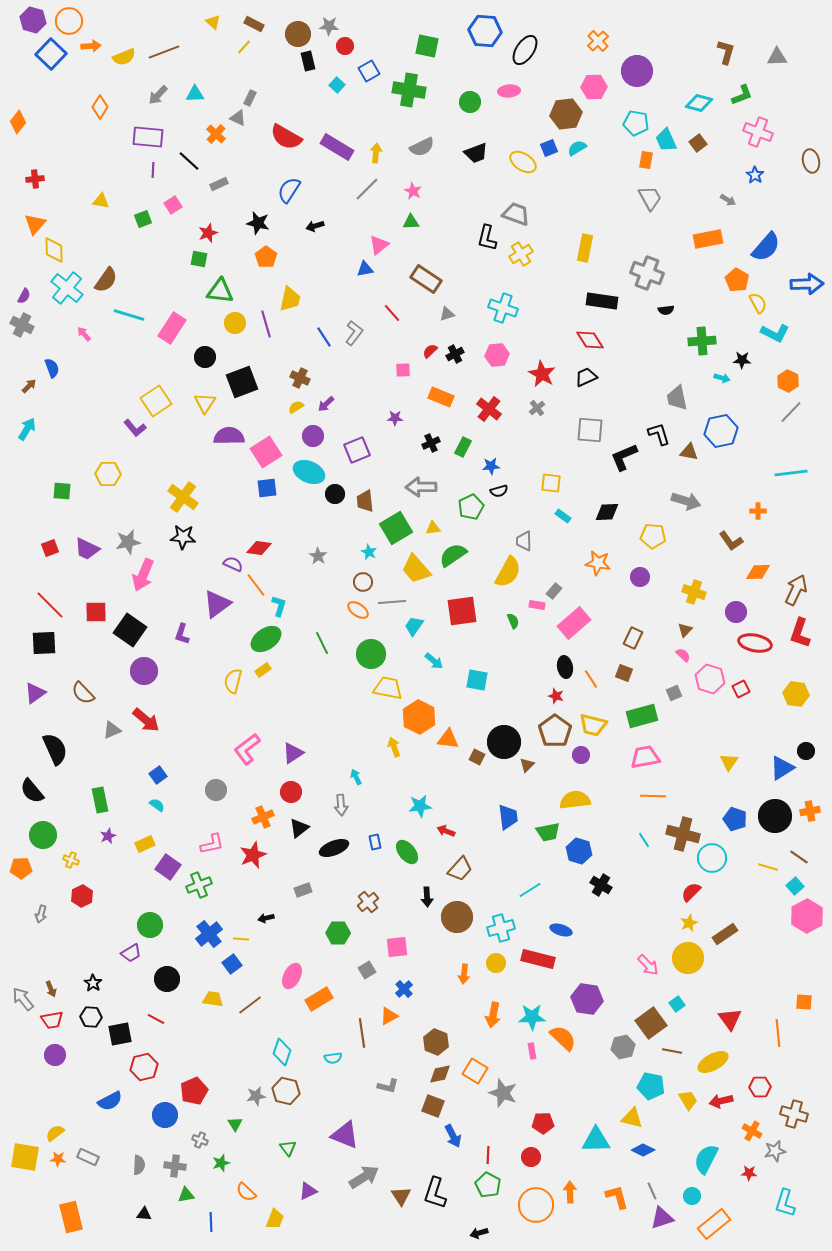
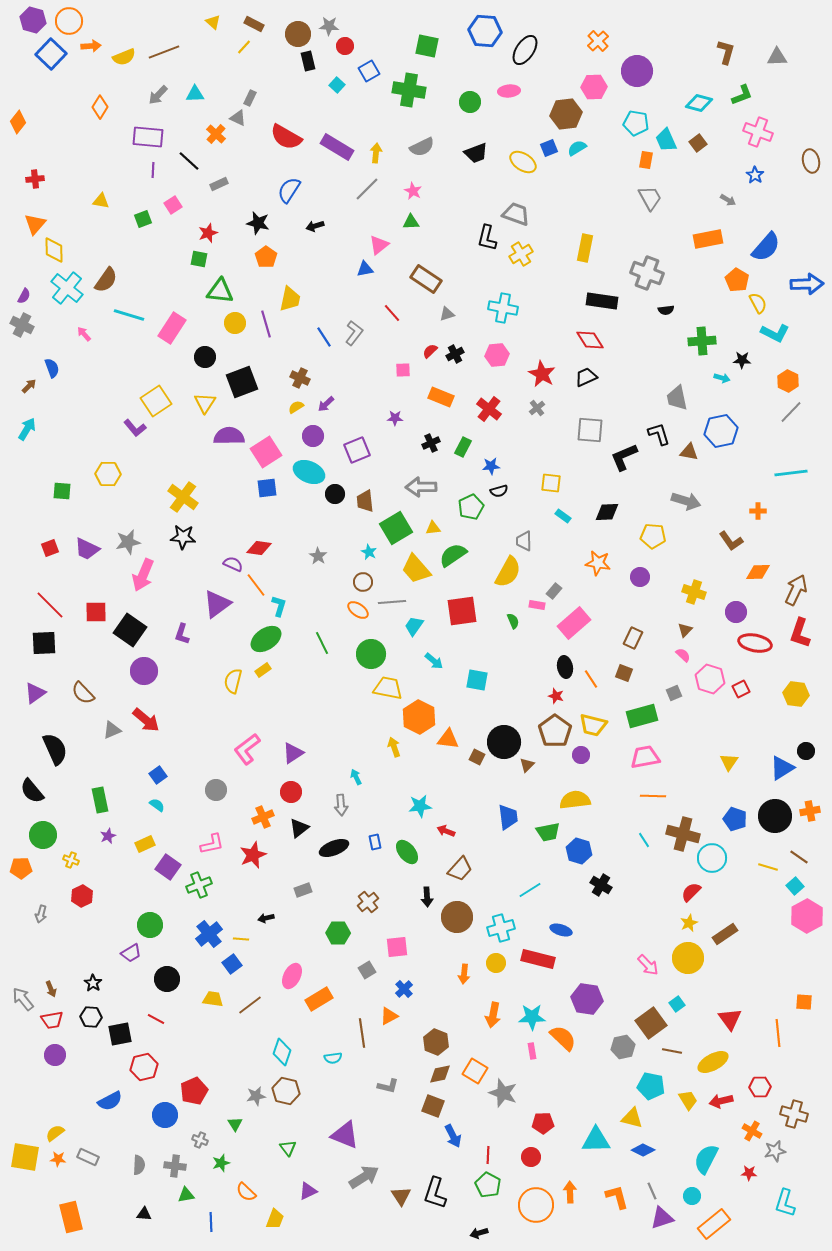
cyan cross at (503, 308): rotated 8 degrees counterclockwise
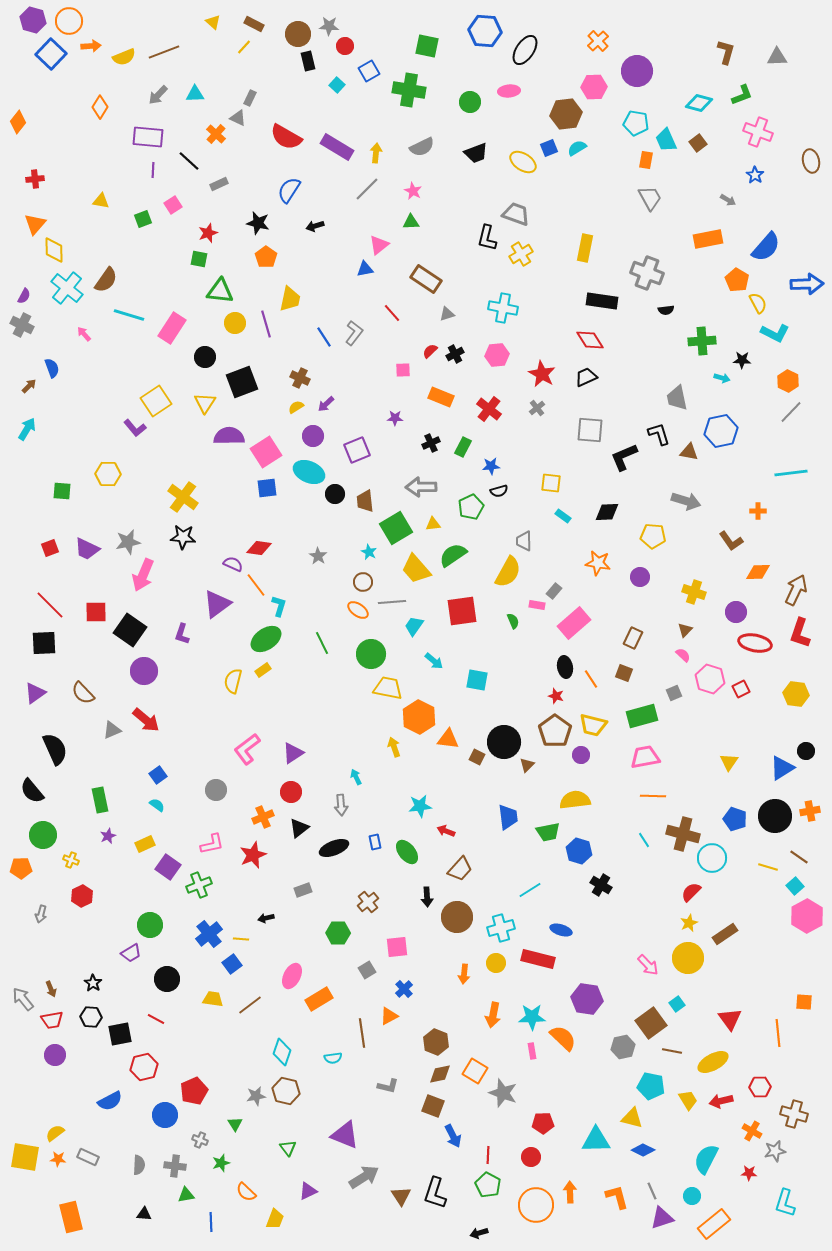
yellow triangle at (433, 528): moved 4 px up
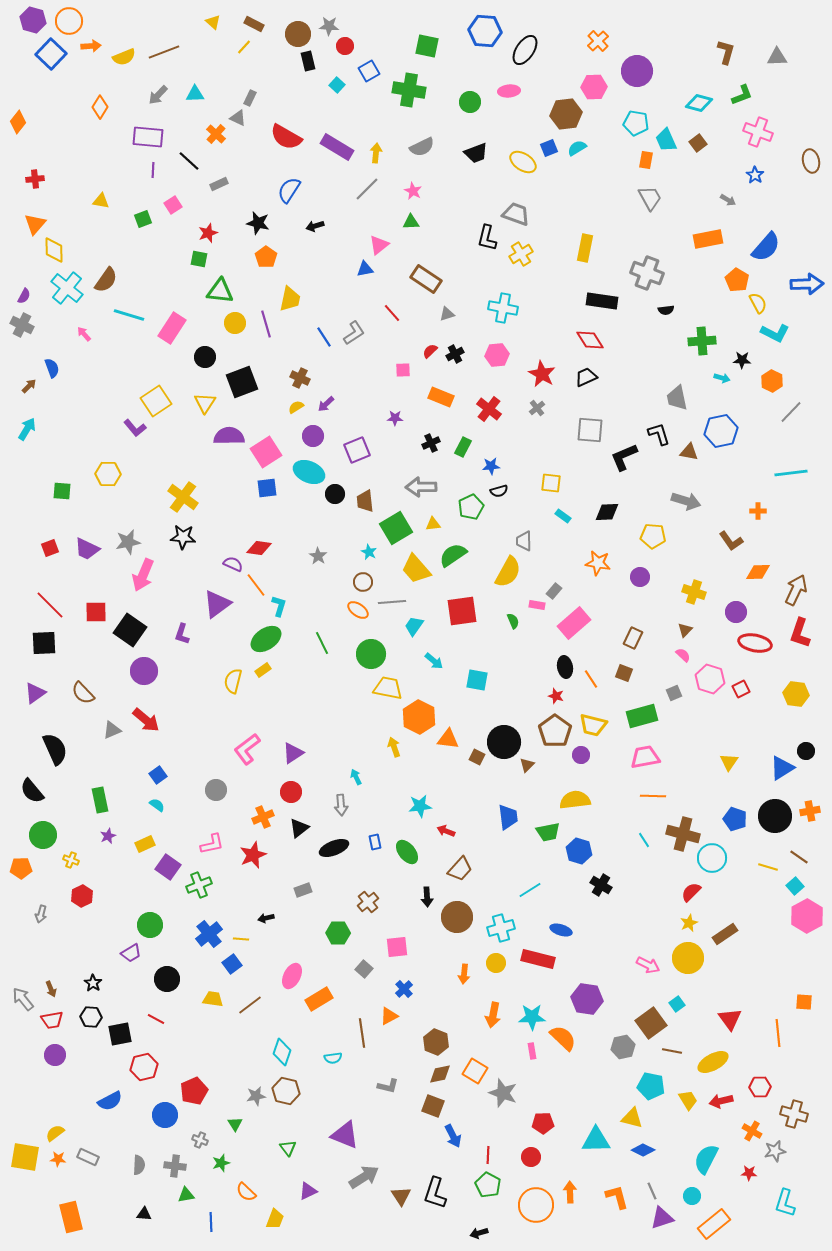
gray L-shape at (354, 333): rotated 20 degrees clockwise
orange hexagon at (788, 381): moved 16 px left
pink arrow at (648, 965): rotated 20 degrees counterclockwise
gray square at (367, 970): moved 3 px left, 1 px up; rotated 18 degrees counterclockwise
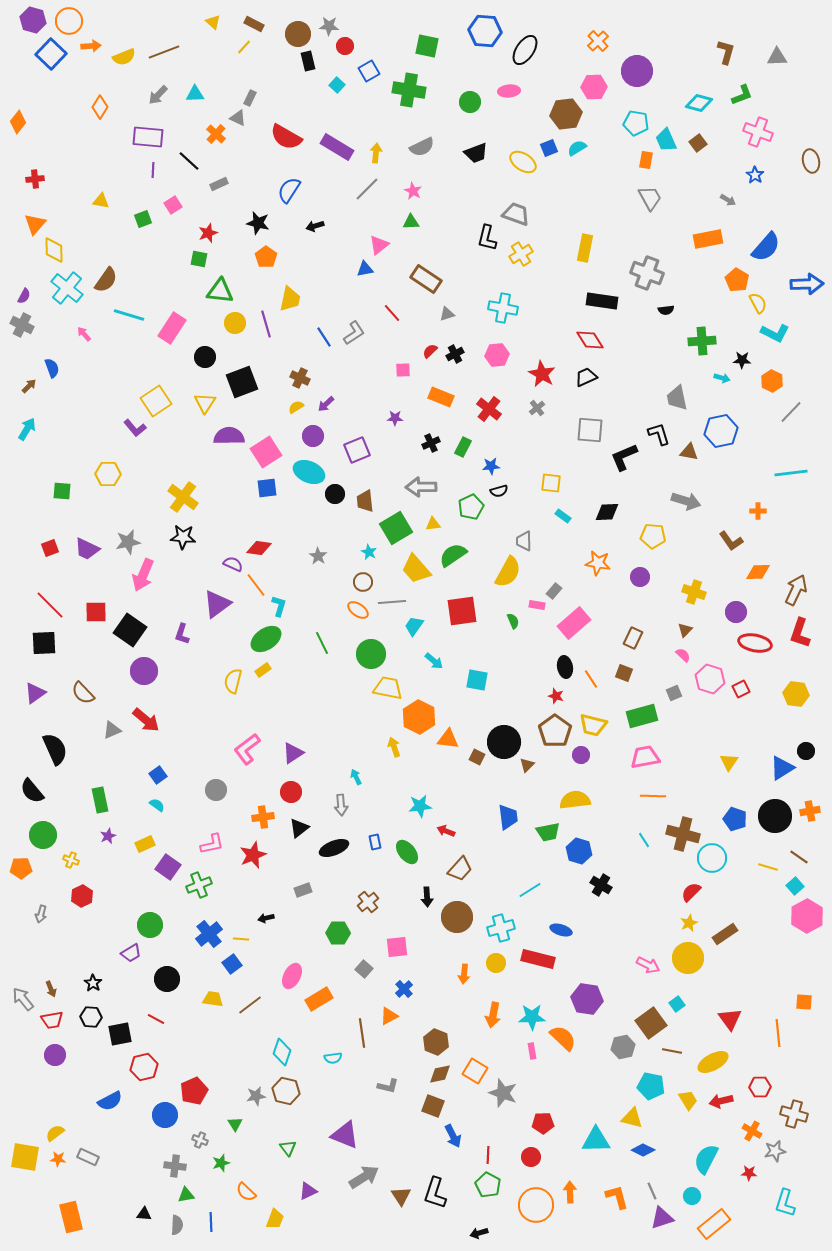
orange cross at (263, 817): rotated 15 degrees clockwise
gray semicircle at (139, 1165): moved 38 px right, 60 px down
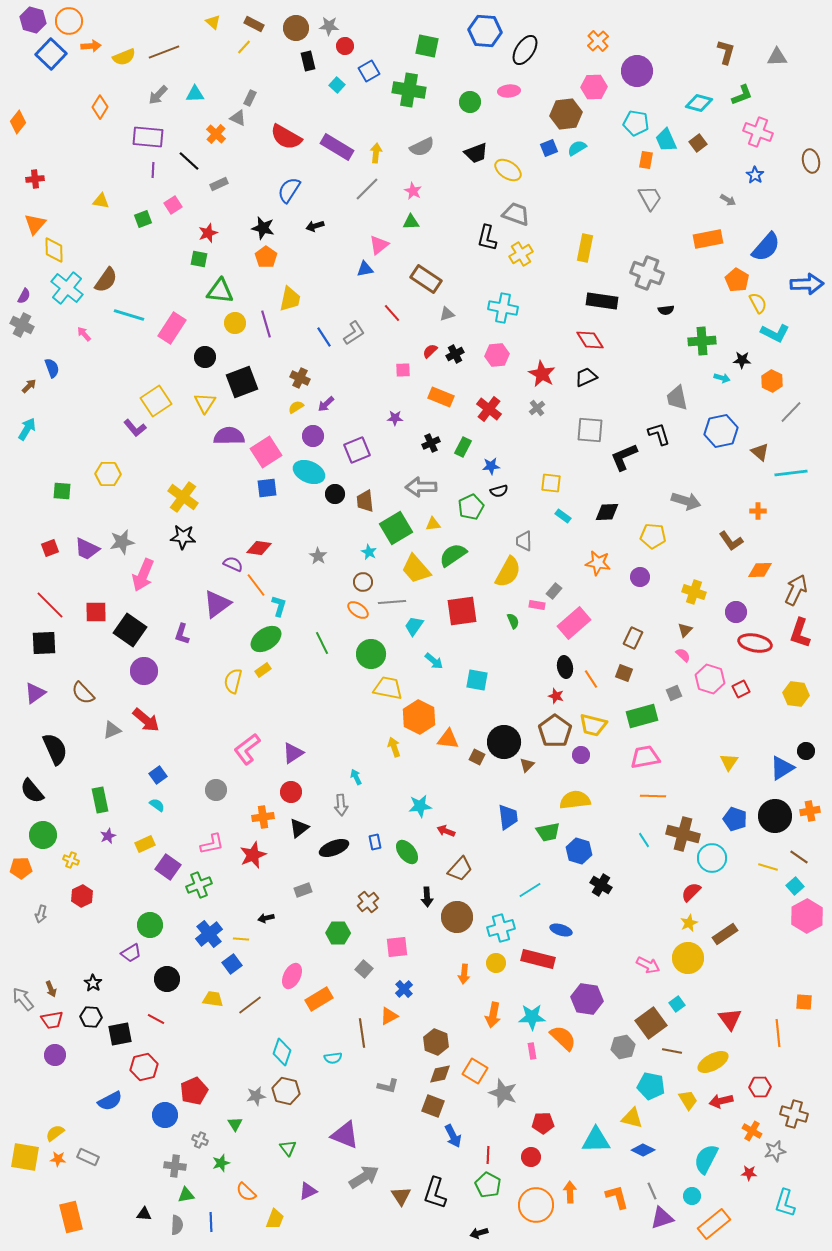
brown circle at (298, 34): moved 2 px left, 6 px up
yellow ellipse at (523, 162): moved 15 px left, 8 px down
black star at (258, 223): moved 5 px right, 5 px down
brown triangle at (689, 452): moved 71 px right; rotated 30 degrees clockwise
gray star at (128, 542): moved 6 px left
orange diamond at (758, 572): moved 2 px right, 2 px up
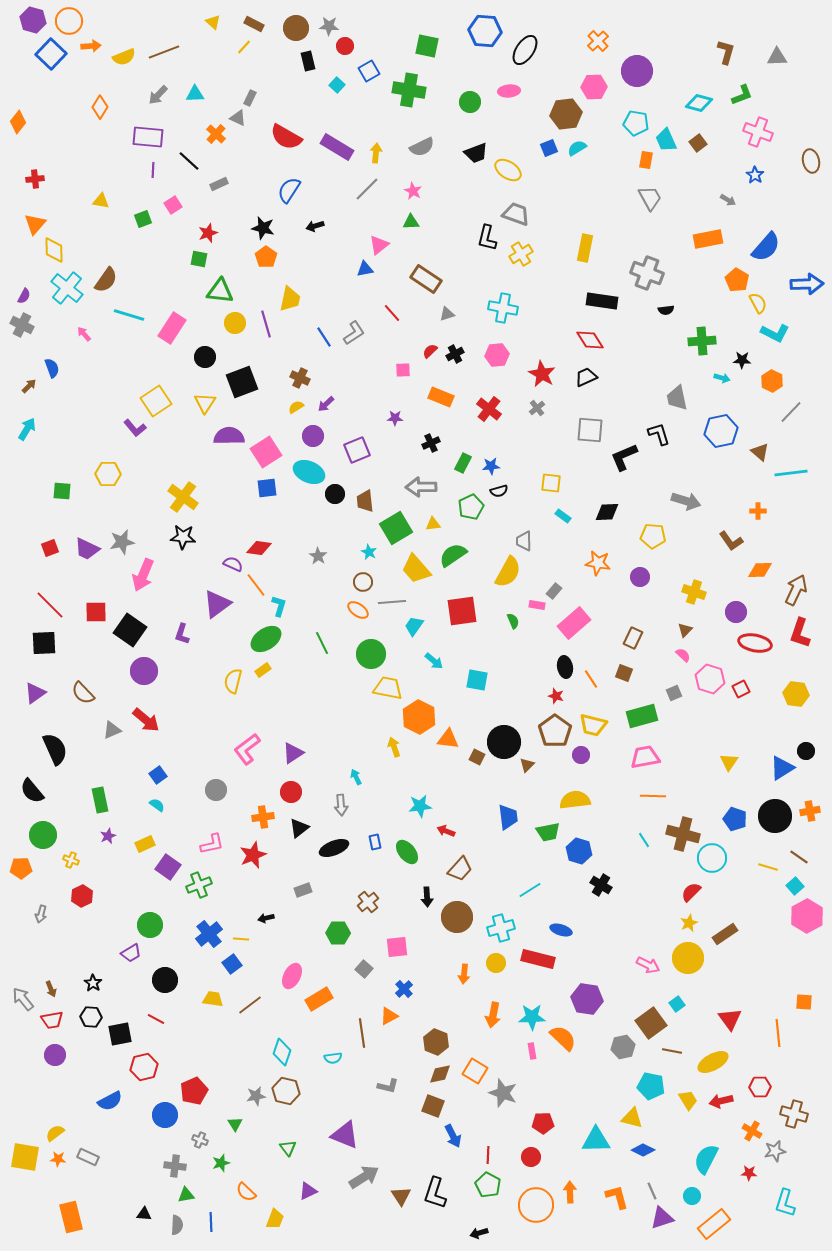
green rectangle at (463, 447): moved 16 px down
black circle at (167, 979): moved 2 px left, 1 px down
